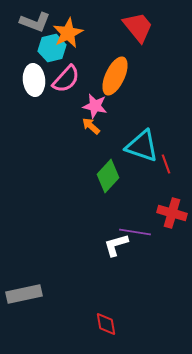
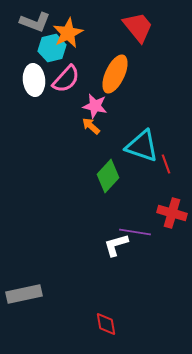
orange ellipse: moved 2 px up
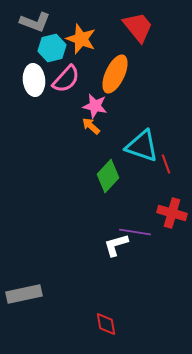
orange star: moved 13 px right, 6 px down; rotated 24 degrees counterclockwise
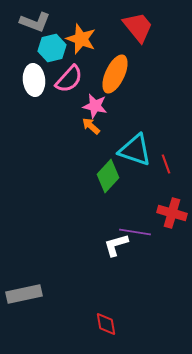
pink semicircle: moved 3 px right
cyan triangle: moved 7 px left, 4 px down
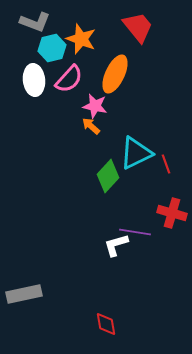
cyan triangle: moved 1 px right, 3 px down; rotated 45 degrees counterclockwise
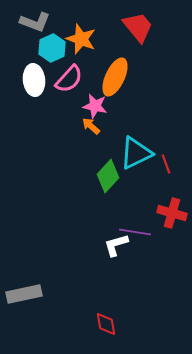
cyan hexagon: rotated 12 degrees counterclockwise
orange ellipse: moved 3 px down
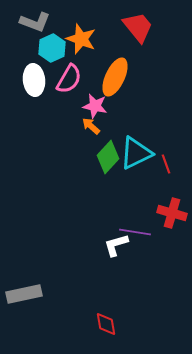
pink semicircle: rotated 12 degrees counterclockwise
green diamond: moved 19 px up
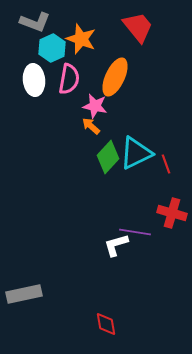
pink semicircle: rotated 20 degrees counterclockwise
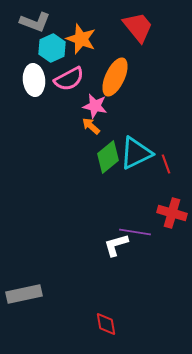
pink semicircle: rotated 52 degrees clockwise
green diamond: rotated 8 degrees clockwise
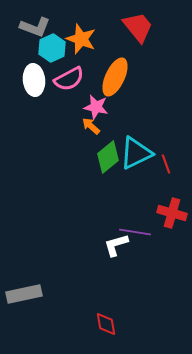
gray L-shape: moved 5 px down
pink star: moved 1 px right, 1 px down
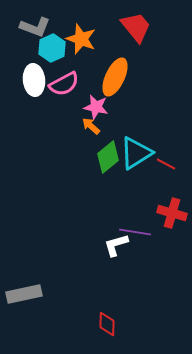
red trapezoid: moved 2 px left
pink semicircle: moved 5 px left, 5 px down
cyan triangle: rotated 6 degrees counterclockwise
red line: rotated 42 degrees counterclockwise
red diamond: moved 1 px right; rotated 10 degrees clockwise
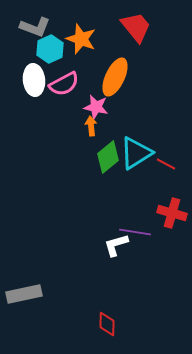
cyan hexagon: moved 2 px left, 1 px down
orange arrow: rotated 42 degrees clockwise
